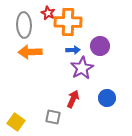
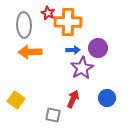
purple circle: moved 2 px left, 2 px down
gray square: moved 2 px up
yellow square: moved 22 px up
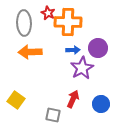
gray ellipse: moved 2 px up
blue circle: moved 6 px left, 6 px down
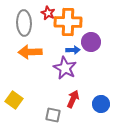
purple circle: moved 7 px left, 6 px up
purple star: moved 17 px left; rotated 15 degrees counterclockwise
yellow square: moved 2 px left
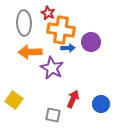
orange cross: moved 7 px left, 8 px down; rotated 8 degrees clockwise
blue arrow: moved 5 px left, 2 px up
purple star: moved 13 px left
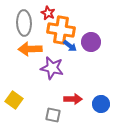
blue arrow: moved 2 px right, 2 px up; rotated 40 degrees clockwise
orange arrow: moved 3 px up
purple star: rotated 15 degrees counterclockwise
red arrow: rotated 66 degrees clockwise
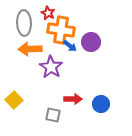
purple star: moved 1 px left, 1 px up; rotated 20 degrees clockwise
yellow square: rotated 12 degrees clockwise
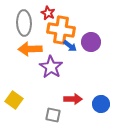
yellow square: rotated 12 degrees counterclockwise
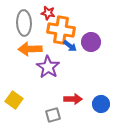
red star: rotated 16 degrees counterclockwise
purple star: moved 3 px left
gray square: rotated 28 degrees counterclockwise
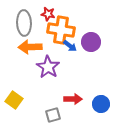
red star: moved 1 px down
orange arrow: moved 2 px up
